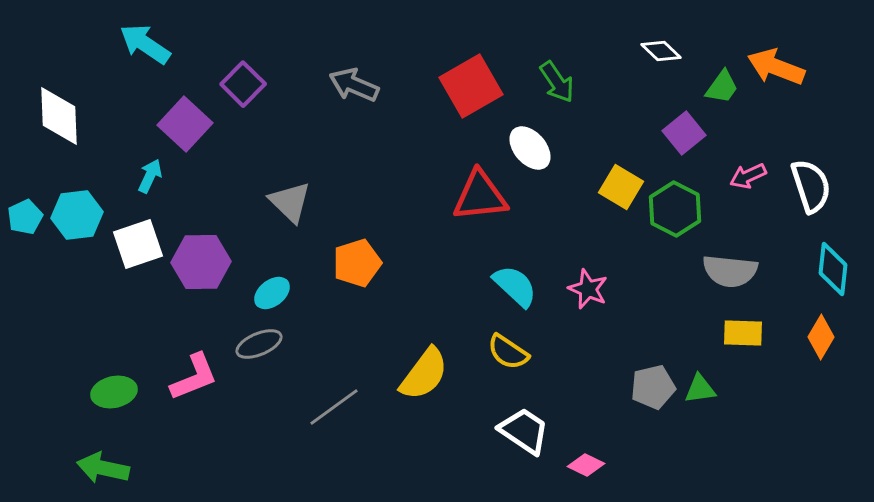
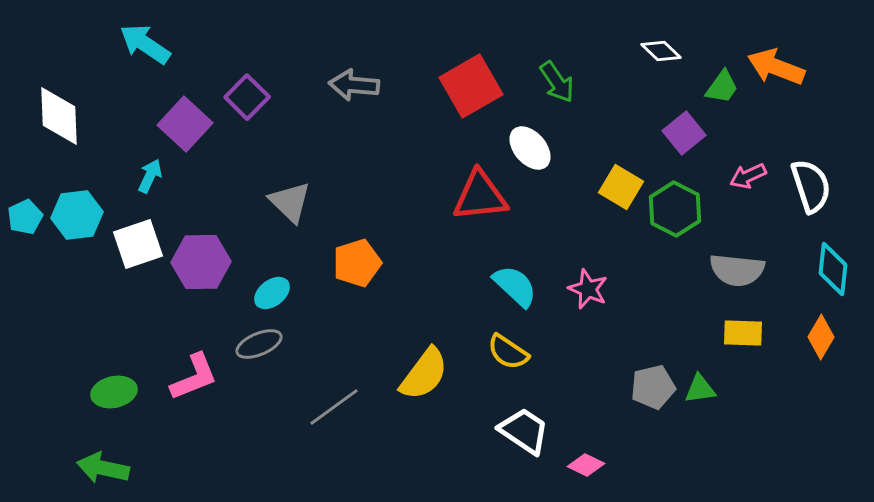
purple square at (243, 84): moved 4 px right, 13 px down
gray arrow at (354, 85): rotated 18 degrees counterclockwise
gray semicircle at (730, 271): moved 7 px right, 1 px up
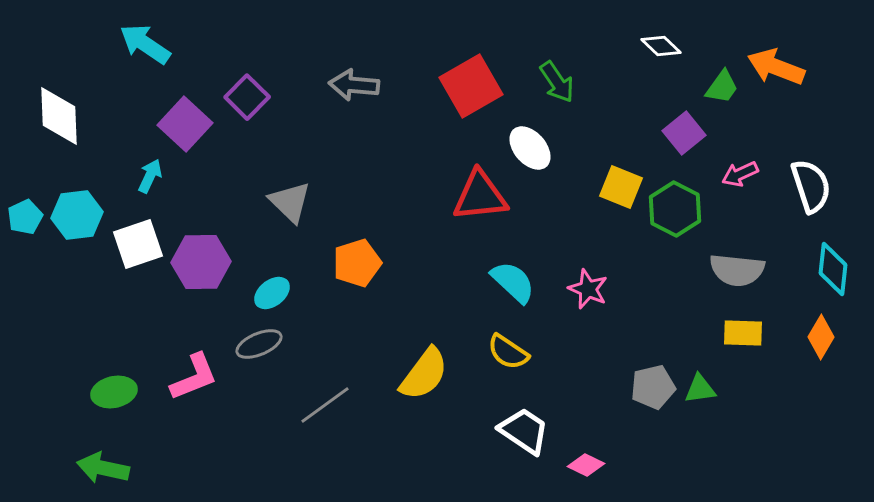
white diamond at (661, 51): moved 5 px up
pink arrow at (748, 176): moved 8 px left, 2 px up
yellow square at (621, 187): rotated 9 degrees counterclockwise
cyan semicircle at (515, 286): moved 2 px left, 4 px up
gray line at (334, 407): moved 9 px left, 2 px up
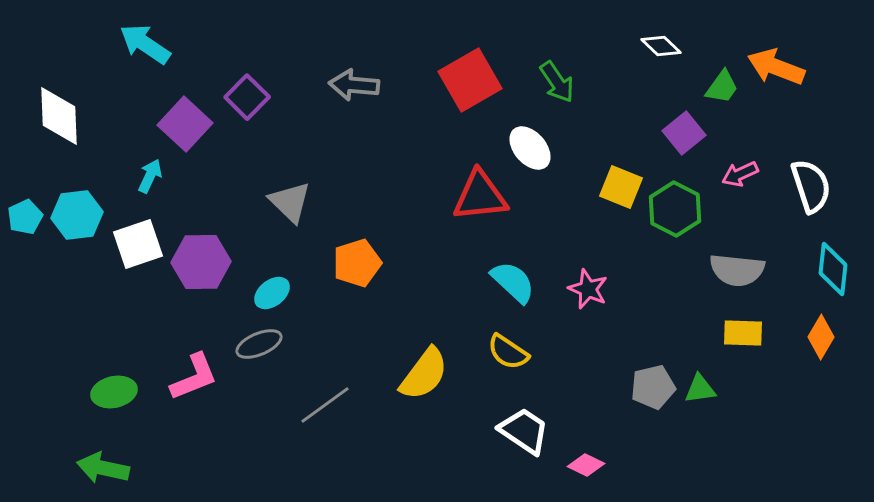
red square at (471, 86): moved 1 px left, 6 px up
